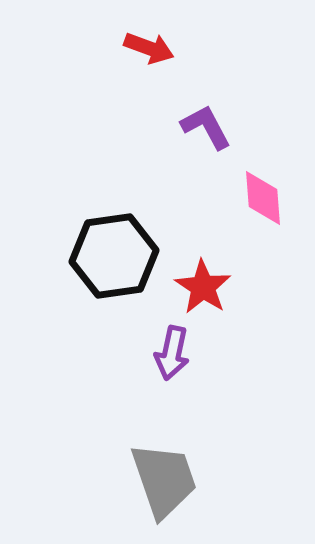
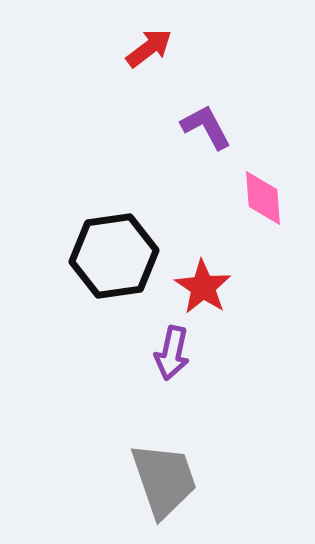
red arrow: rotated 57 degrees counterclockwise
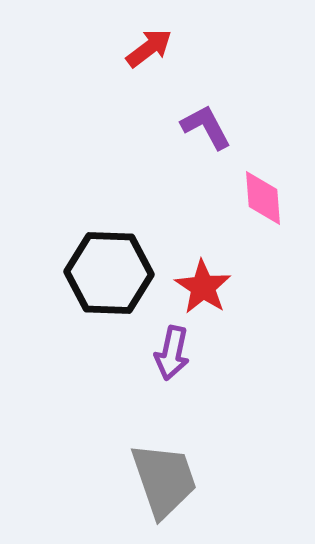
black hexagon: moved 5 px left, 17 px down; rotated 10 degrees clockwise
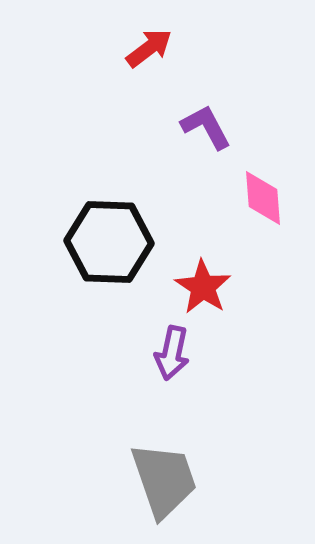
black hexagon: moved 31 px up
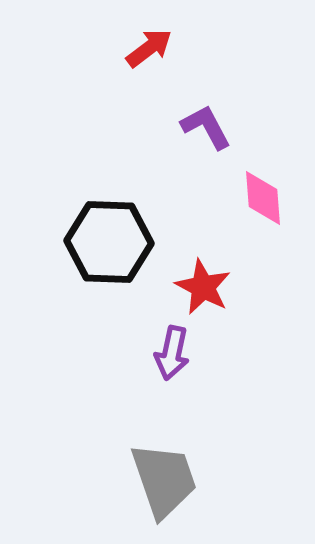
red star: rotated 6 degrees counterclockwise
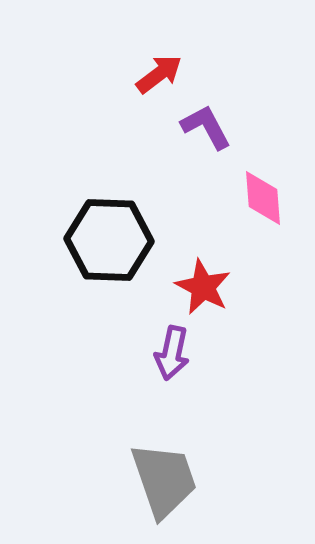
red arrow: moved 10 px right, 26 px down
black hexagon: moved 2 px up
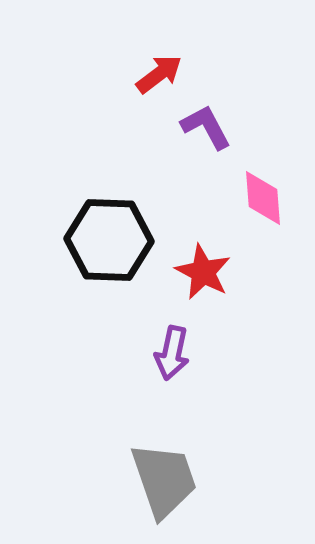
red star: moved 15 px up
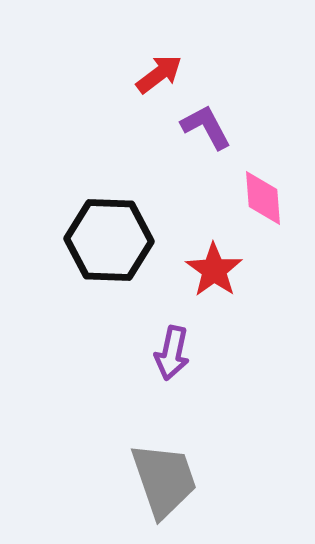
red star: moved 11 px right, 2 px up; rotated 8 degrees clockwise
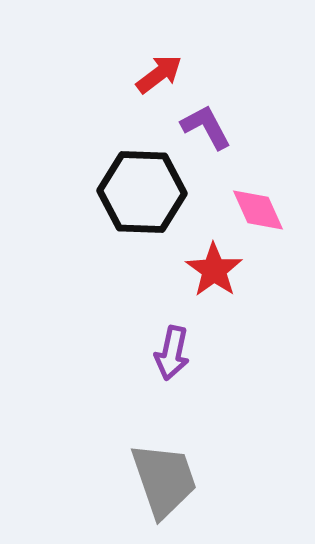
pink diamond: moved 5 px left, 12 px down; rotated 20 degrees counterclockwise
black hexagon: moved 33 px right, 48 px up
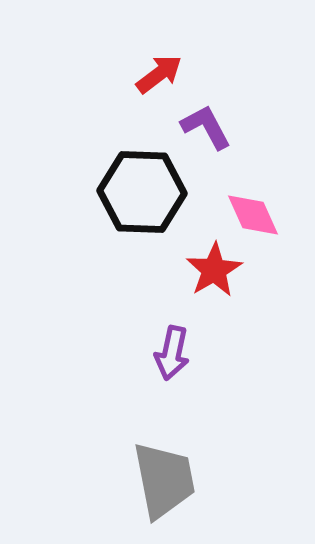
pink diamond: moved 5 px left, 5 px down
red star: rotated 6 degrees clockwise
gray trapezoid: rotated 8 degrees clockwise
